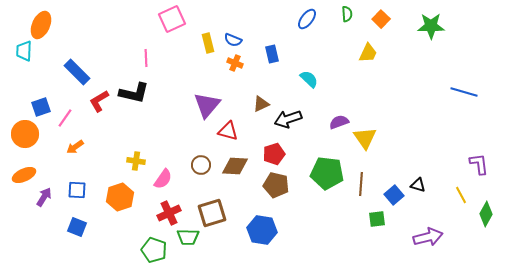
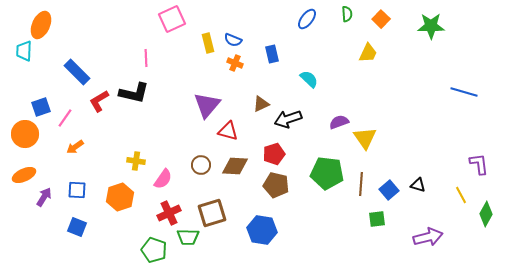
blue square at (394, 195): moved 5 px left, 5 px up
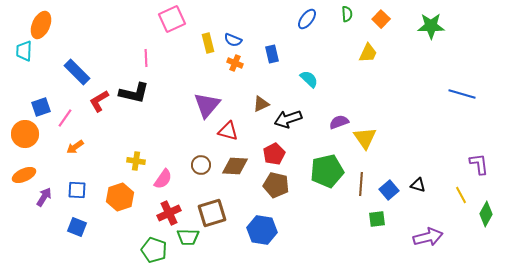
blue line at (464, 92): moved 2 px left, 2 px down
red pentagon at (274, 154): rotated 10 degrees counterclockwise
green pentagon at (327, 173): moved 2 px up; rotated 20 degrees counterclockwise
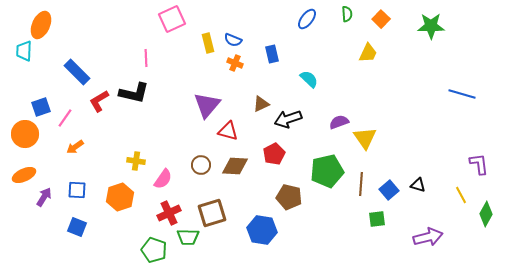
brown pentagon at (276, 185): moved 13 px right, 12 px down
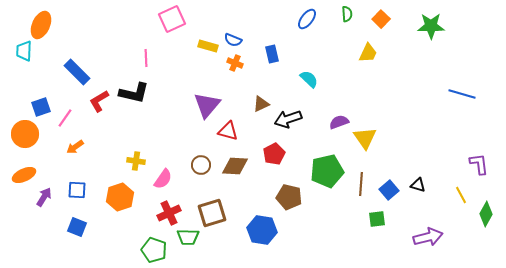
yellow rectangle at (208, 43): moved 3 px down; rotated 60 degrees counterclockwise
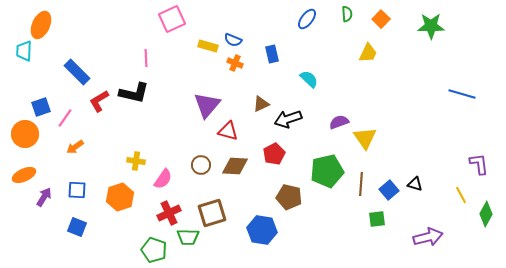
black triangle at (418, 185): moved 3 px left, 1 px up
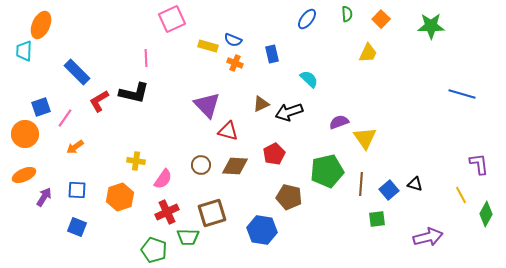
purple triangle at (207, 105): rotated 24 degrees counterclockwise
black arrow at (288, 119): moved 1 px right, 7 px up
red cross at (169, 213): moved 2 px left, 1 px up
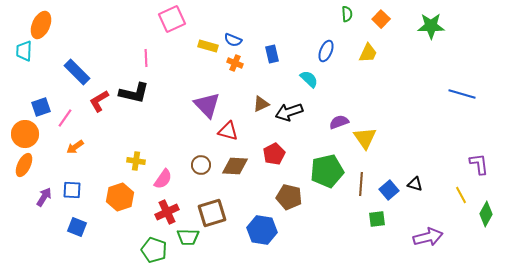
blue ellipse at (307, 19): moved 19 px right, 32 px down; rotated 15 degrees counterclockwise
orange ellipse at (24, 175): moved 10 px up; rotated 40 degrees counterclockwise
blue square at (77, 190): moved 5 px left
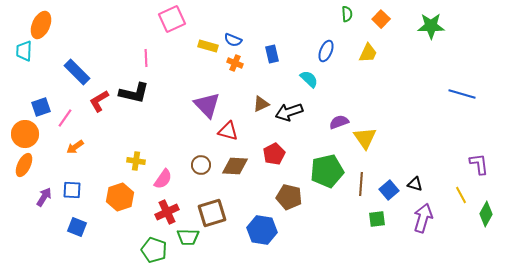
purple arrow at (428, 237): moved 5 px left, 19 px up; rotated 60 degrees counterclockwise
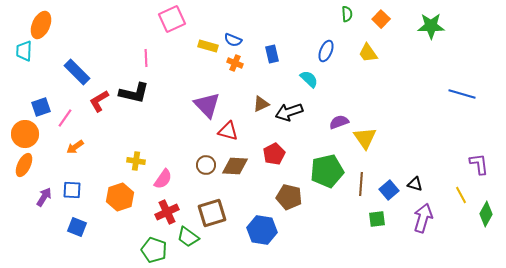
yellow trapezoid at (368, 53): rotated 120 degrees clockwise
brown circle at (201, 165): moved 5 px right
green trapezoid at (188, 237): rotated 35 degrees clockwise
